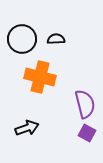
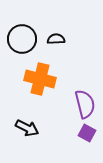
orange cross: moved 2 px down
black arrow: rotated 45 degrees clockwise
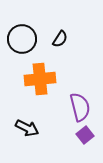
black semicircle: moved 4 px right; rotated 126 degrees clockwise
orange cross: rotated 20 degrees counterclockwise
purple semicircle: moved 5 px left, 3 px down
purple square: moved 2 px left, 2 px down; rotated 24 degrees clockwise
